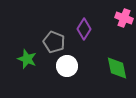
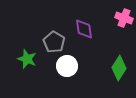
purple diamond: rotated 40 degrees counterclockwise
gray pentagon: rotated 10 degrees clockwise
green diamond: moved 2 px right; rotated 45 degrees clockwise
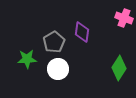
purple diamond: moved 2 px left, 3 px down; rotated 15 degrees clockwise
gray pentagon: rotated 10 degrees clockwise
green star: rotated 24 degrees counterclockwise
white circle: moved 9 px left, 3 px down
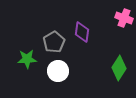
white circle: moved 2 px down
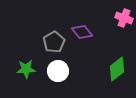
purple diamond: rotated 45 degrees counterclockwise
green star: moved 1 px left, 10 px down
green diamond: moved 2 px left, 1 px down; rotated 20 degrees clockwise
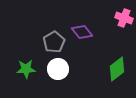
white circle: moved 2 px up
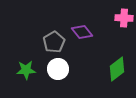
pink cross: rotated 18 degrees counterclockwise
green star: moved 1 px down
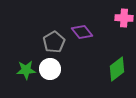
white circle: moved 8 px left
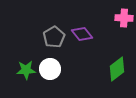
purple diamond: moved 2 px down
gray pentagon: moved 5 px up
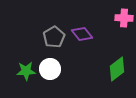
green star: moved 1 px down
